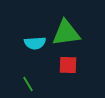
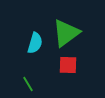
green triangle: rotated 28 degrees counterclockwise
cyan semicircle: rotated 70 degrees counterclockwise
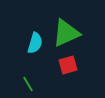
green triangle: rotated 12 degrees clockwise
red square: rotated 18 degrees counterclockwise
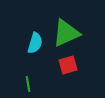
green line: rotated 21 degrees clockwise
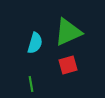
green triangle: moved 2 px right, 1 px up
green line: moved 3 px right
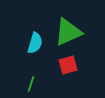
green line: rotated 28 degrees clockwise
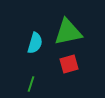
green triangle: rotated 12 degrees clockwise
red square: moved 1 px right, 1 px up
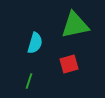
green triangle: moved 7 px right, 7 px up
green line: moved 2 px left, 3 px up
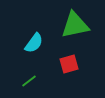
cyan semicircle: moved 1 px left; rotated 20 degrees clockwise
green line: rotated 35 degrees clockwise
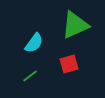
green triangle: rotated 12 degrees counterclockwise
green line: moved 1 px right, 5 px up
